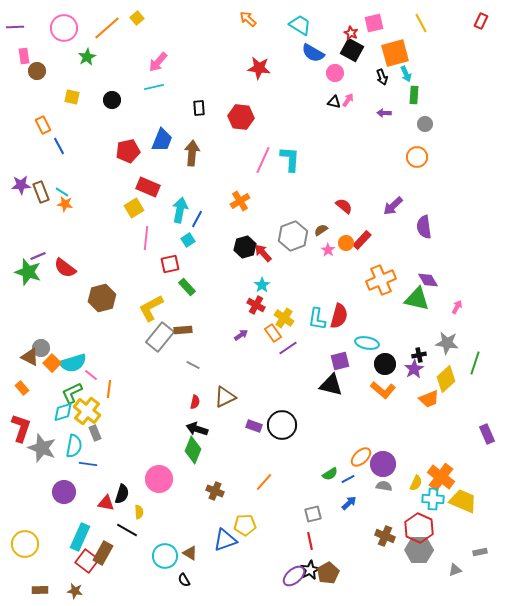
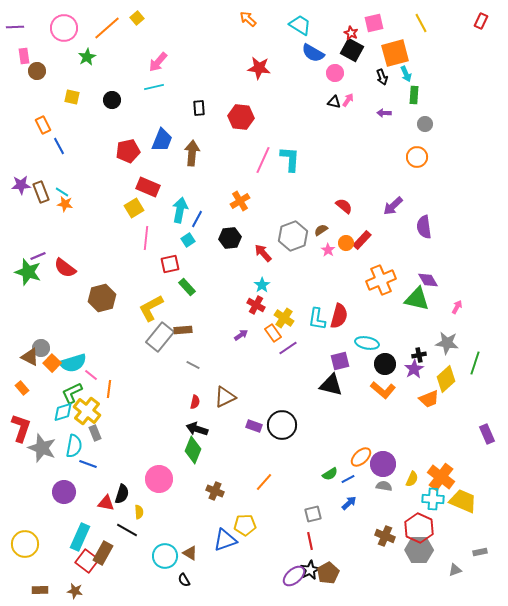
black hexagon at (245, 247): moved 15 px left, 9 px up; rotated 10 degrees clockwise
blue line at (88, 464): rotated 12 degrees clockwise
yellow semicircle at (416, 483): moved 4 px left, 4 px up
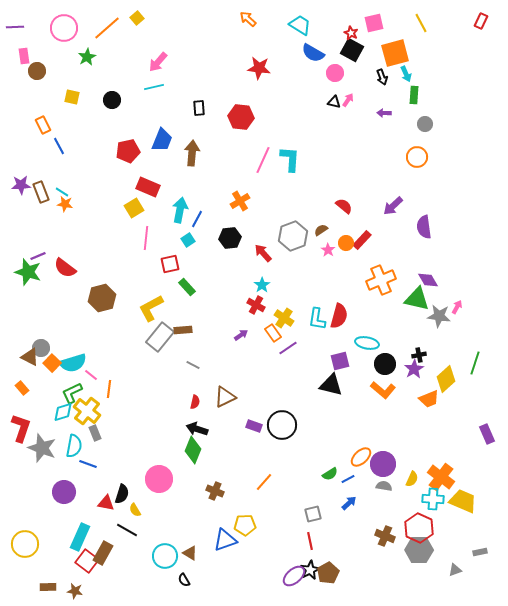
gray star at (447, 343): moved 8 px left, 27 px up
yellow semicircle at (139, 512): moved 4 px left, 2 px up; rotated 152 degrees clockwise
brown rectangle at (40, 590): moved 8 px right, 3 px up
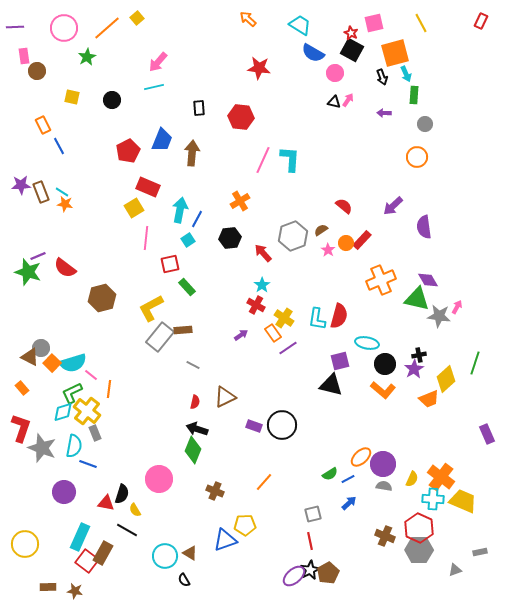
red pentagon at (128, 151): rotated 15 degrees counterclockwise
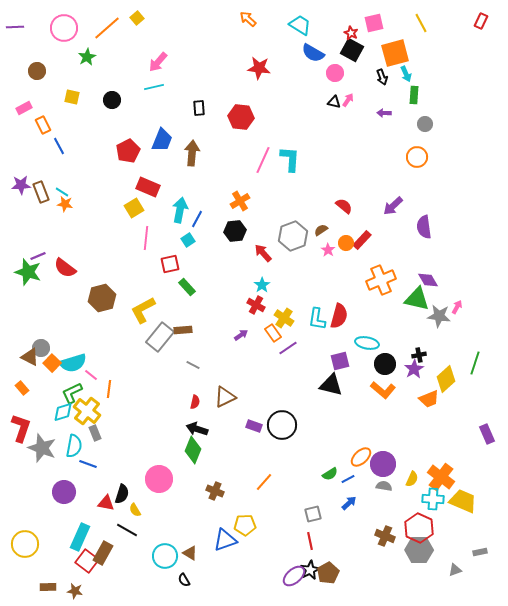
pink rectangle at (24, 56): moved 52 px down; rotated 70 degrees clockwise
black hexagon at (230, 238): moved 5 px right, 7 px up
yellow L-shape at (151, 308): moved 8 px left, 2 px down
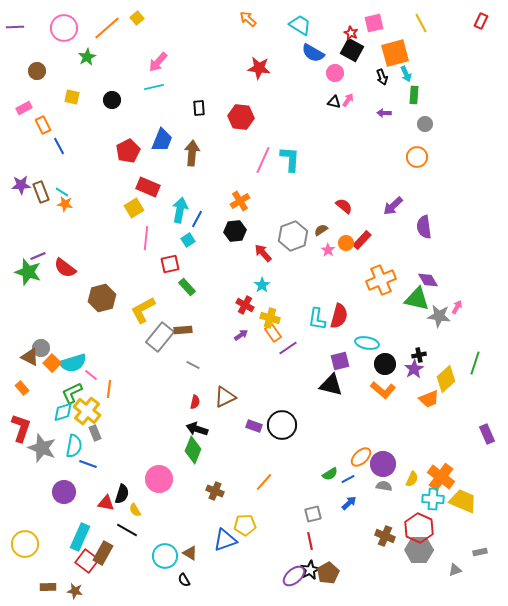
red cross at (256, 305): moved 11 px left
yellow cross at (284, 318): moved 14 px left; rotated 18 degrees counterclockwise
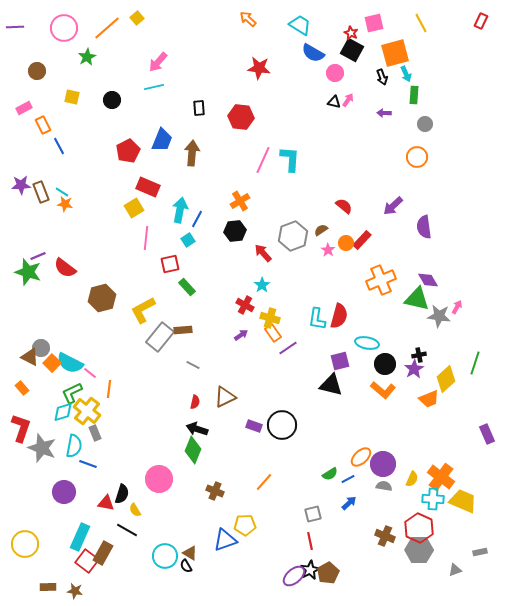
cyan semicircle at (73, 363): moved 3 px left; rotated 44 degrees clockwise
pink line at (91, 375): moved 1 px left, 2 px up
black semicircle at (184, 580): moved 2 px right, 14 px up
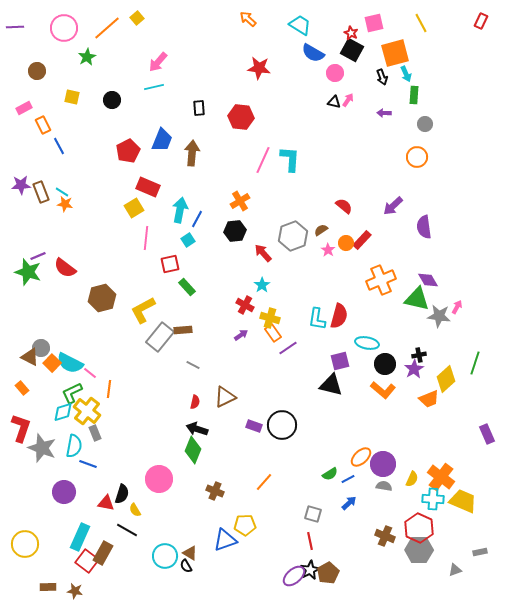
gray square at (313, 514): rotated 30 degrees clockwise
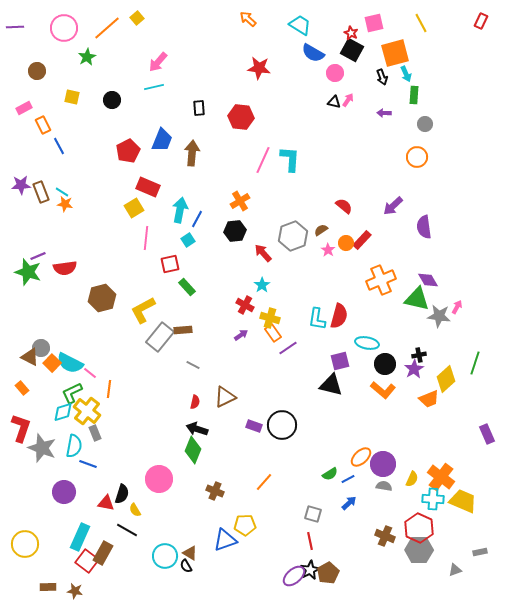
red semicircle at (65, 268): rotated 45 degrees counterclockwise
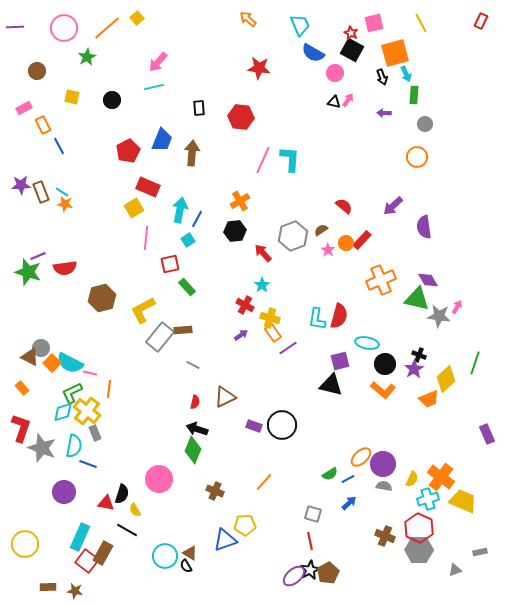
cyan trapezoid at (300, 25): rotated 35 degrees clockwise
black cross at (419, 355): rotated 32 degrees clockwise
pink line at (90, 373): rotated 24 degrees counterclockwise
cyan cross at (433, 499): moved 5 px left; rotated 20 degrees counterclockwise
